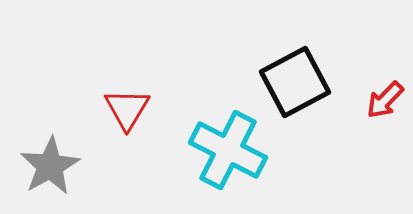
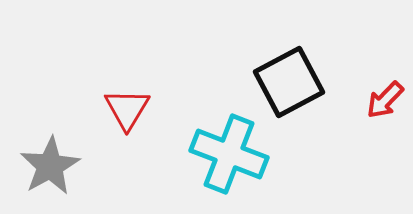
black square: moved 6 px left
cyan cross: moved 1 px right, 4 px down; rotated 6 degrees counterclockwise
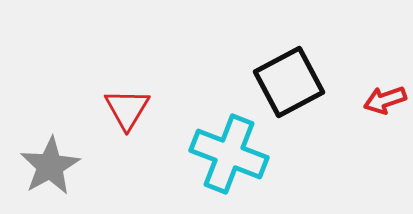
red arrow: rotated 27 degrees clockwise
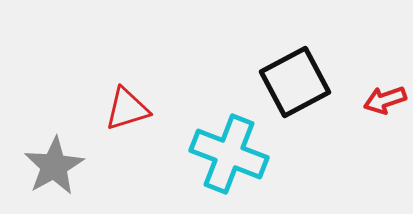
black square: moved 6 px right
red triangle: rotated 42 degrees clockwise
gray star: moved 4 px right
